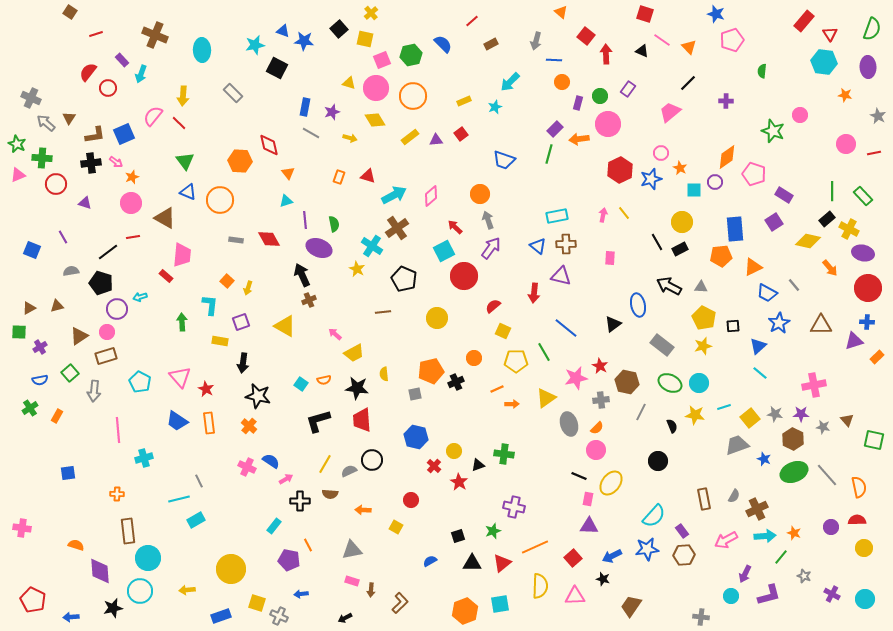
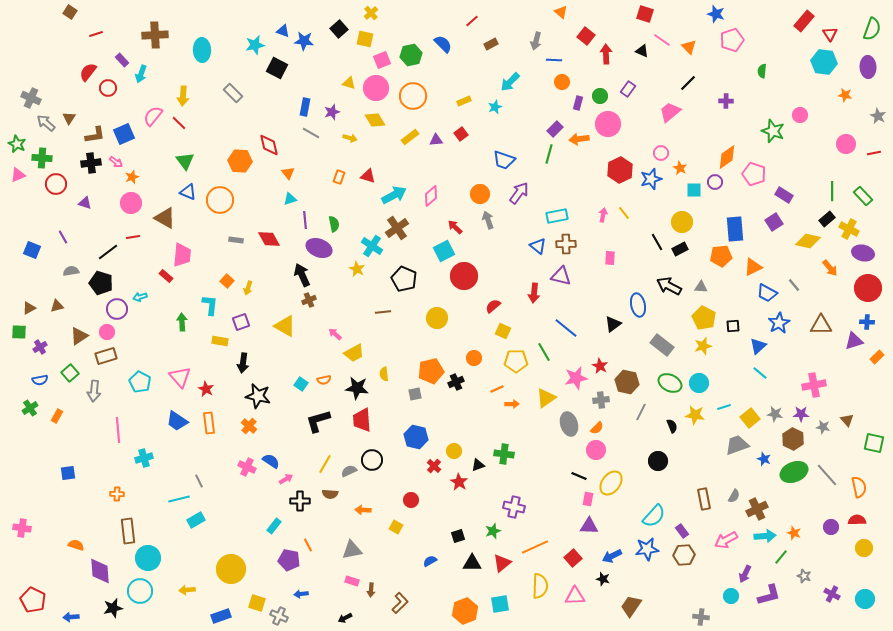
brown cross at (155, 35): rotated 25 degrees counterclockwise
cyan triangle at (286, 201): moved 4 px right, 2 px up
purple arrow at (491, 248): moved 28 px right, 55 px up
green square at (874, 440): moved 3 px down
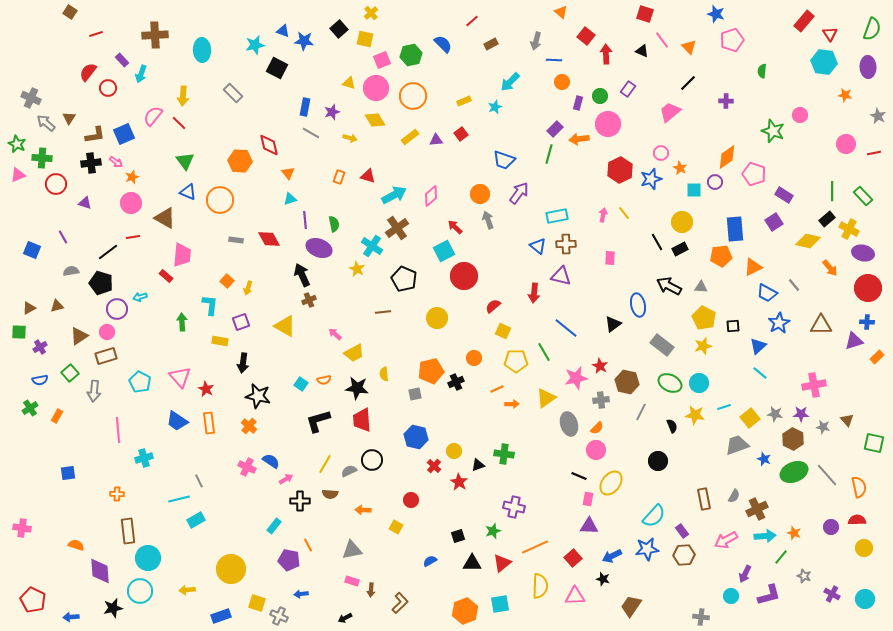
pink line at (662, 40): rotated 18 degrees clockwise
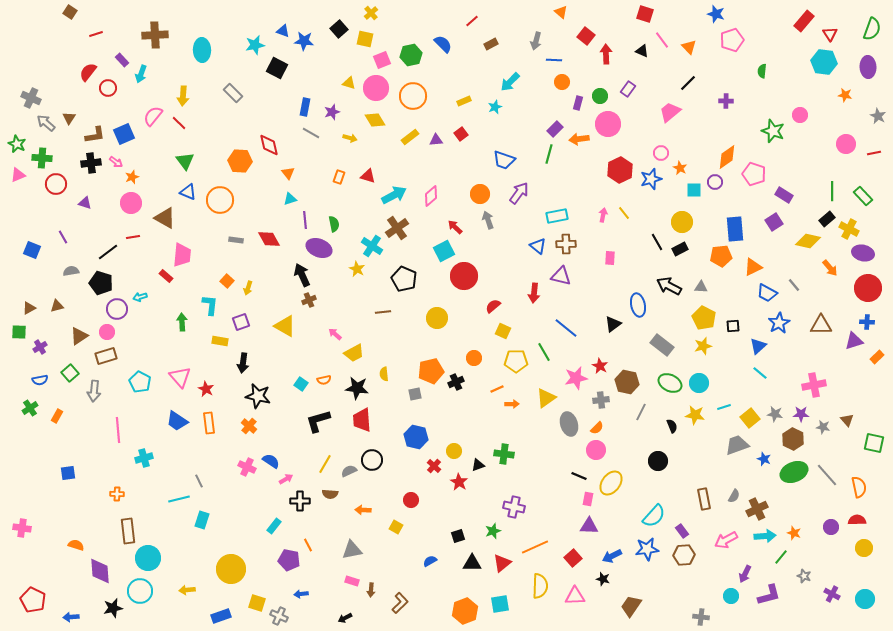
cyan rectangle at (196, 520): moved 6 px right; rotated 42 degrees counterclockwise
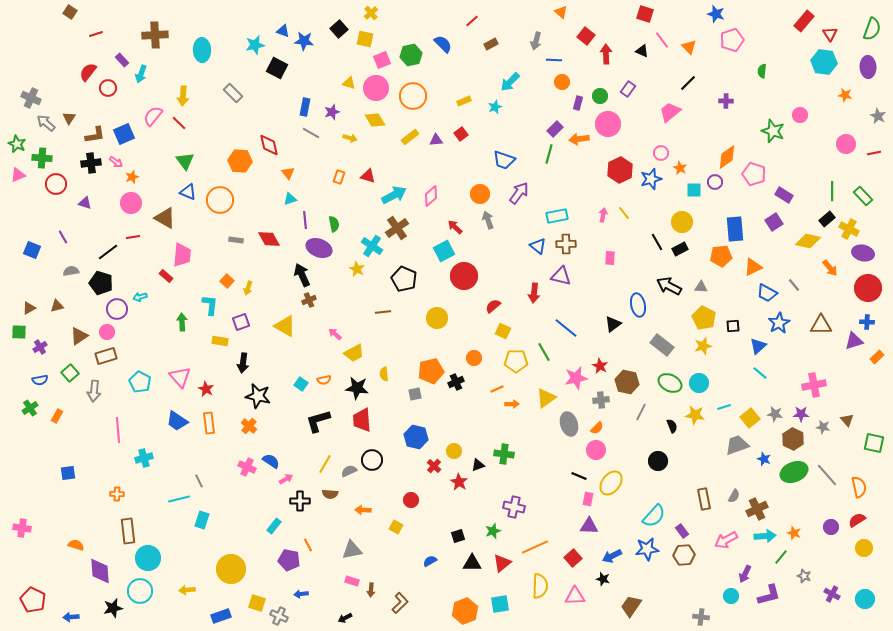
red semicircle at (857, 520): rotated 30 degrees counterclockwise
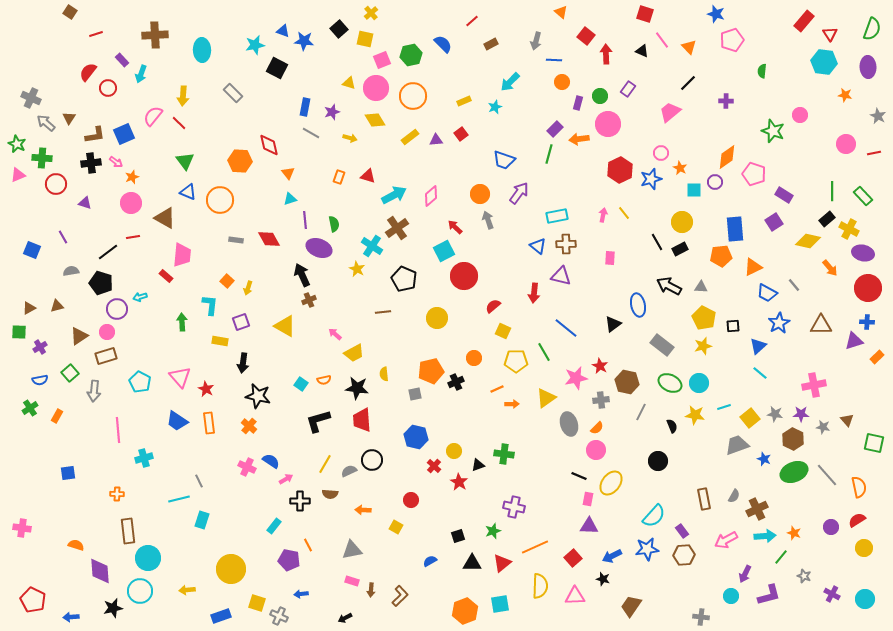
brown L-shape at (400, 603): moved 7 px up
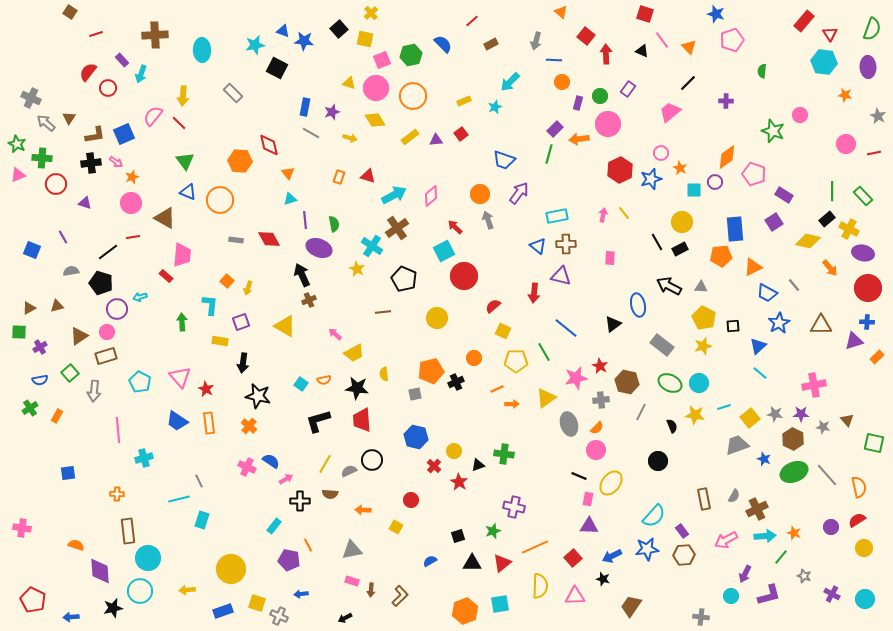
blue rectangle at (221, 616): moved 2 px right, 5 px up
